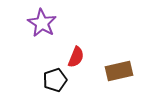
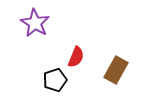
purple star: moved 7 px left
brown rectangle: moved 3 px left, 1 px up; rotated 48 degrees counterclockwise
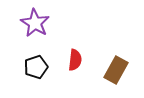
red semicircle: moved 1 px left, 3 px down; rotated 15 degrees counterclockwise
black pentagon: moved 19 px left, 13 px up
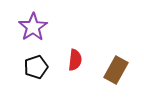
purple star: moved 2 px left, 4 px down; rotated 8 degrees clockwise
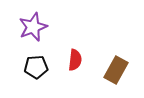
purple star: rotated 12 degrees clockwise
black pentagon: rotated 15 degrees clockwise
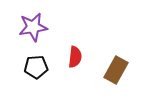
purple star: rotated 12 degrees clockwise
red semicircle: moved 3 px up
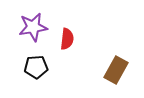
red semicircle: moved 8 px left, 18 px up
